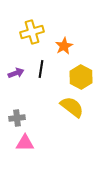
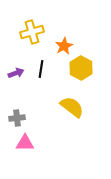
yellow hexagon: moved 9 px up
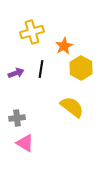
pink triangle: rotated 30 degrees clockwise
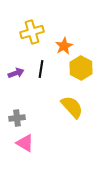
yellow semicircle: rotated 10 degrees clockwise
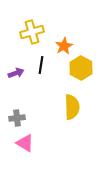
black line: moved 4 px up
yellow semicircle: rotated 40 degrees clockwise
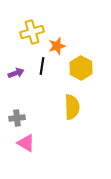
orange star: moved 7 px left; rotated 12 degrees clockwise
black line: moved 1 px right, 1 px down
pink triangle: moved 1 px right
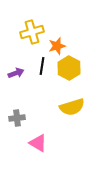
yellow hexagon: moved 12 px left
yellow semicircle: rotated 75 degrees clockwise
pink triangle: moved 12 px right
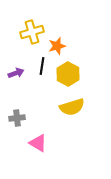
yellow hexagon: moved 1 px left, 6 px down
